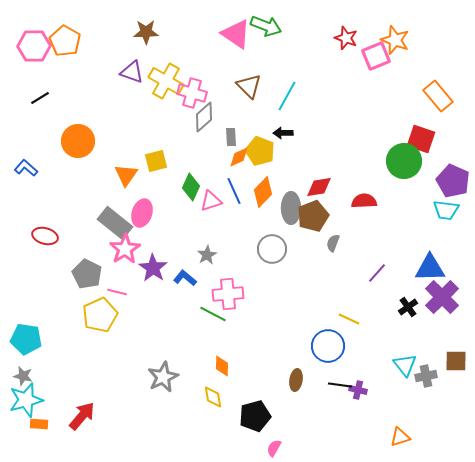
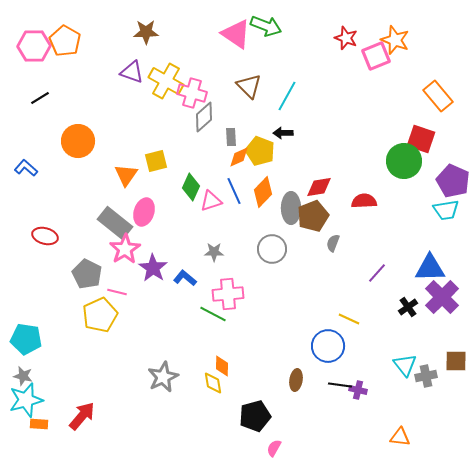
cyan trapezoid at (446, 210): rotated 16 degrees counterclockwise
pink ellipse at (142, 213): moved 2 px right, 1 px up
gray star at (207, 255): moved 7 px right, 3 px up; rotated 30 degrees clockwise
yellow diamond at (213, 397): moved 14 px up
orange triangle at (400, 437): rotated 25 degrees clockwise
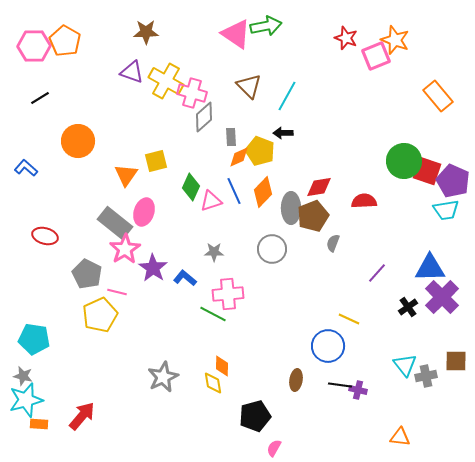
green arrow at (266, 26): rotated 32 degrees counterclockwise
red square at (421, 139): moved 6 px right, 32 px down
cyan pentagon at (26, 339): moved 8 px right
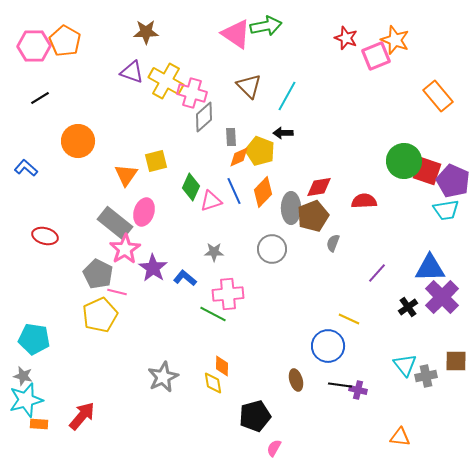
gray pentagon at (87, 274): moved 11 px right
brown ellipse at (296, 380): rotated 25 degrees counterclockwise
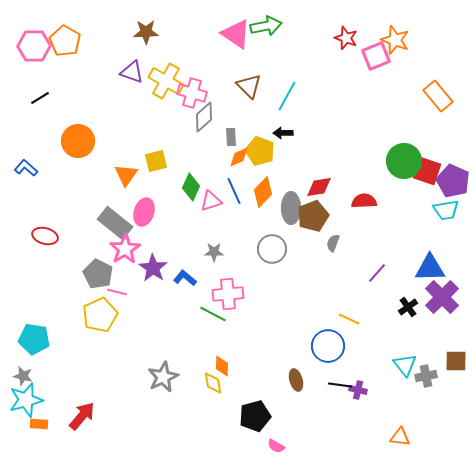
pink semicircle at (274, 448): moved 2 px right, 2 px up; rotated 90 degrees counterclockwise
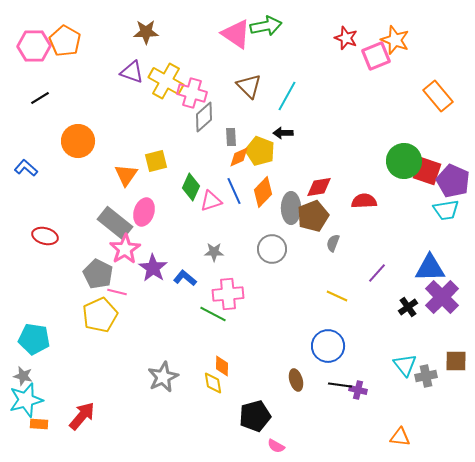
yellow line at (349, 319): moved 12 px left, 23 px up
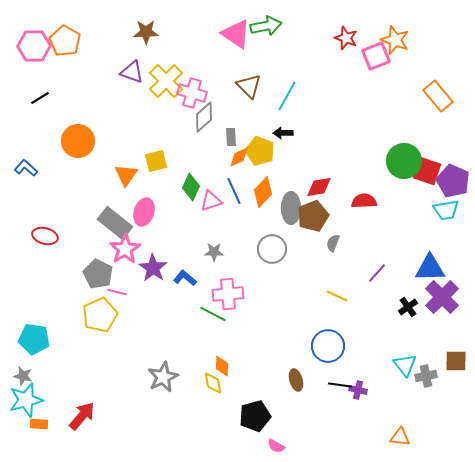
yellow cross at (166, 81): rotated 16 degrees clockwise
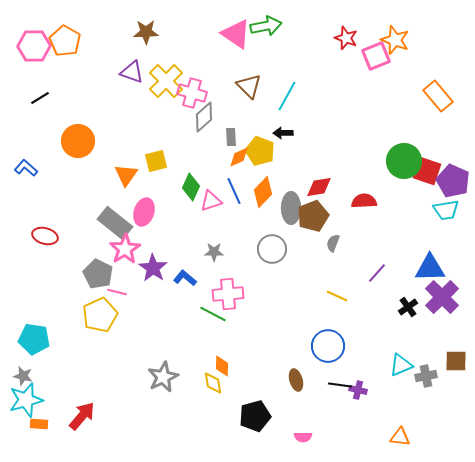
cyan triangle at (405, 365): moved 4 px left; rotated 45 degrees clockwise
pink semicircle at (276, 446): moved 27 px right, 9 px up; rotated 30 degrees counterclockwise
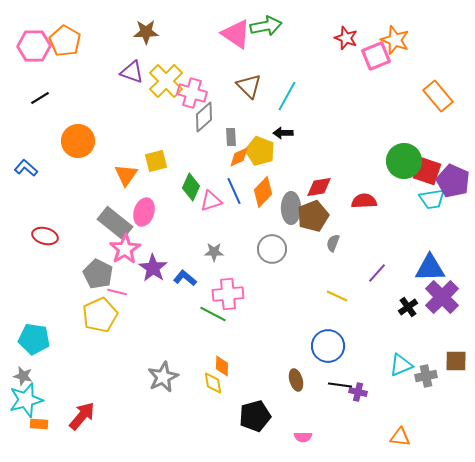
cyan trapezoid at (446, 210): moved 14 px left, 11 px up
purple cross at (358, 390): moved 2 px down
